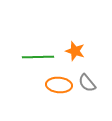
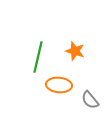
green line: rotated 76 degrees counterclockwise
gray semicircle: moved 3 px right, 17 px down
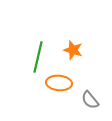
orange star: moved 2 px left, 1 px up
orange ellipse: moved 2 px up
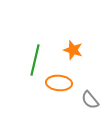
green line: moved 3 px left, 3 px down
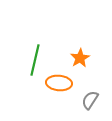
orange star: moved 7 px right, 8 px down; rotated 24 degrees clockwise
gray semicircle: rotated 72 degrees clockwise
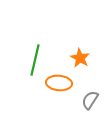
orange star: rotated 12 degrees counterclockwise
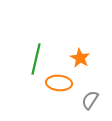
green line: moved 1 px right, 1 px up
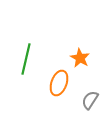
green line: moved 10 px left
orange ellipse: rotated 75 degrees counterclockwise
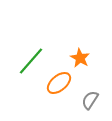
green line: moved 5 px right, 2 px down; rotated 28 degrees clockwise
orange ellipse: rotated 30 degrees clockwise
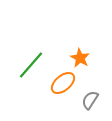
green line: moved 4 px down
orange ellipse: moved 4 px right
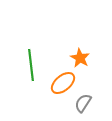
green line: rotated 48 degrees counterclockwise
gray semicircle: moved 7 px left, 3 px down
